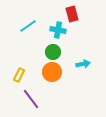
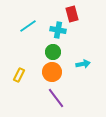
purple line: moved 25 px right, 1 px up
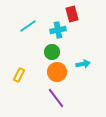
cyan cross: rotated 21 degrees counterclockwise
green circle: moved 1 px left
orange circle: moved 5 px right
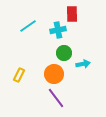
red rectangle: rotated 14 degrees clockwise
green circle: moved 12 px right, 1 px down
orange circle: moved 3 px left, 2 px down
